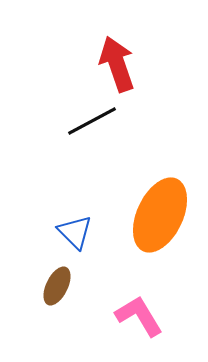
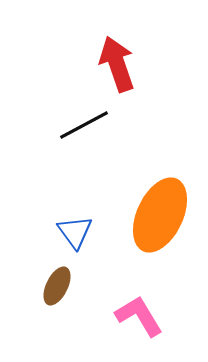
black line: moved 8 px left, 4 px down
blue triangle: rotated 9 degrees clockwise
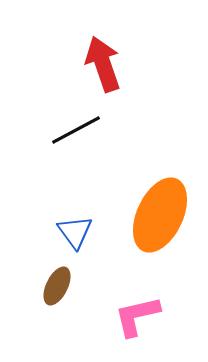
red arrow: moved 14 px left
black line: moved 8 px left, 5 px down
pink L-shape: moved 2 px left; rotated 72 degrees counterclockwise
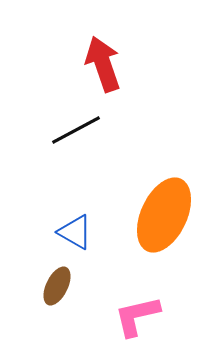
orange ellipse: moved 4 px right
blue triangle: rotated 24 degrees counterclockwise
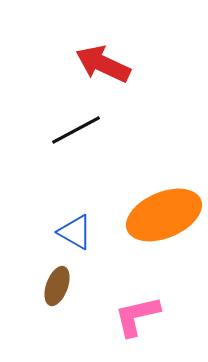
red arrow: rotated 46 degrees counterclockwise
orange ellipse: rotated 42 degrees clockwise
brown ellipse: rotated 6 degrees counterclockwise
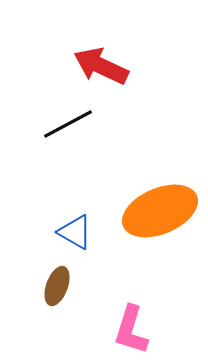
red arrow: moved 2 px left, 2 px down
black line: moved 8 px left, 6 px up
orange ellipse: moved 4 px left, 4 px up
pink L-shape: moved 6 px left, 14 px down; rotated 60 degrees counterclockwise
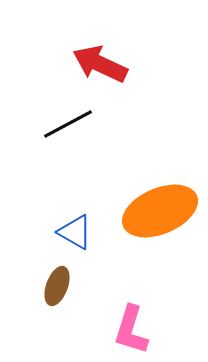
red arrow: moved 1 px left, 2 px up
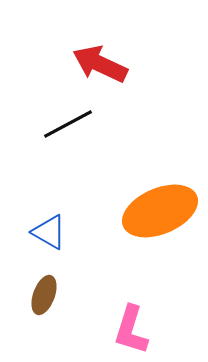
blue triangle: moved 26 px left
brown ellipse: moved 13 px left, 9 px down
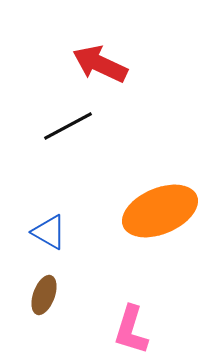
black line: moved 2 px down
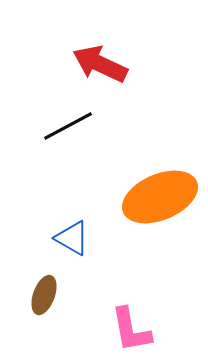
orange ellipse: moved 14 px up
blue triangle: moved 23 px right, 6 px down
pink L-shape: rotated 27 degrees counterclockwise
